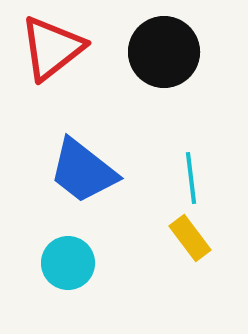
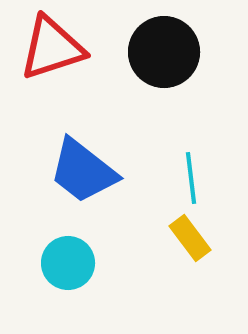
red triangle: rotated 20 degrees clockwise
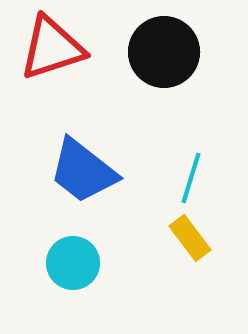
cyan line: rotated 24 degrees clockwise
cyan circle: moved 5 px right
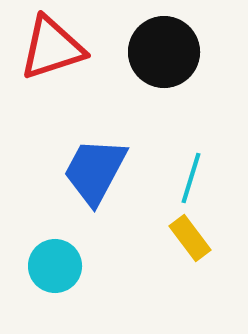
blue trapezoid: moved 12 px right; rotated 80 degrees clockwise
cyan circle: moved 18 px left, 3 px down
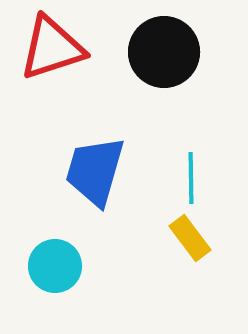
blue trapezoid: rotated 12 degrees counterclockwise
cyan line: rotated 18 degrees counterclockwise
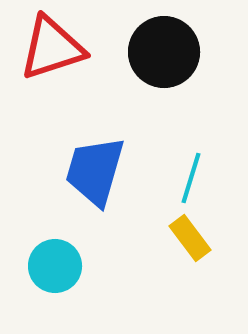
cyan line: rotated 18 degrees clockwise
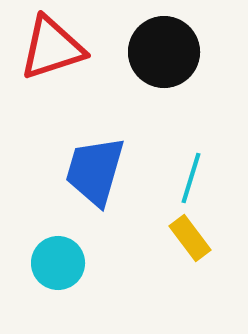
cyan circle: moved 3 px right, 3 px up
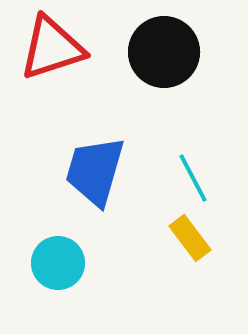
cyan line: moved 2 px right; rotated 45 degrees counterclockwise
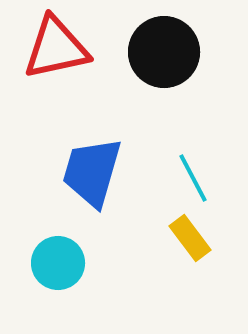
red triangle: moved 4 px right; rotated 6 degrees clockwise
blue trapezoid: moved 3 px left, 1 px down
